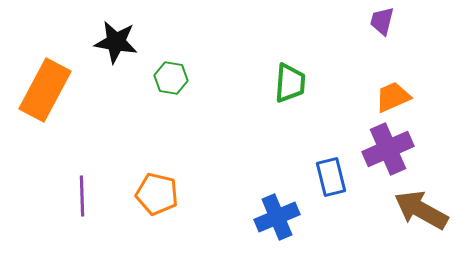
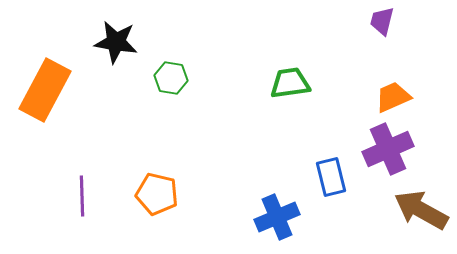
green trapezoid: rotated 102 degrees counterclockwise
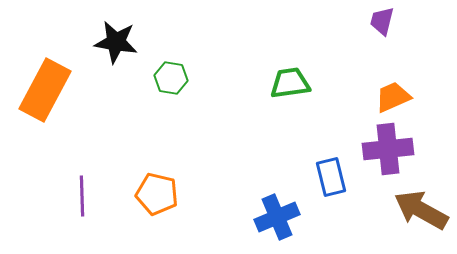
purple cross: rotated 18 degrees clockwise
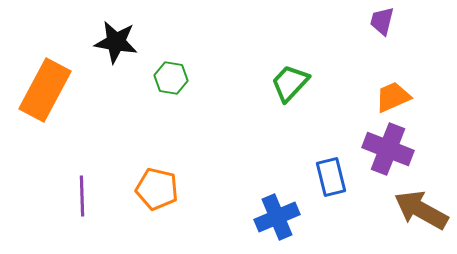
green trapezoid: rotated 39 degrees counterclockwise
purple cross: rotated 27 degrees clockwise
orange pentagon: moved 5 px up
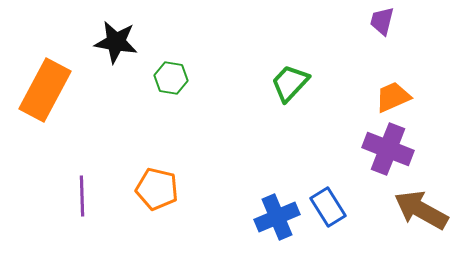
blue rectangle: moved 3 px left, 30 px down; rotated 18 degrees counterclockwise
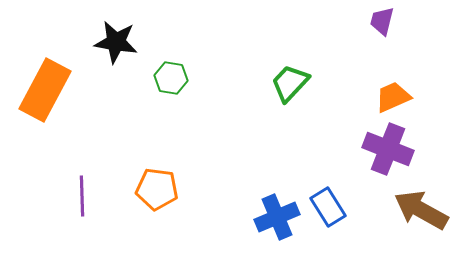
orange pentagon: rotated 6 degrees counterclockwise
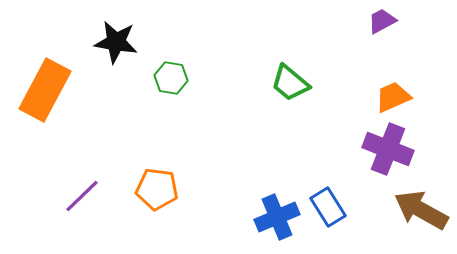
purple trapezoid: rotated 48 degrees clockwise
green trapezoid: rotated 93 degrees counterclockwise
purple line: rotated 48 degrees clockwise
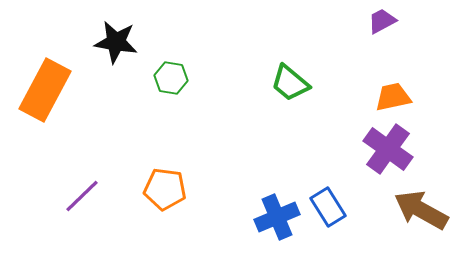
orange trapezoid: rotated 12 degrees clockwise
purple cross: rotated 15 degrees clockwise
orange pentagon: moved 8 px right
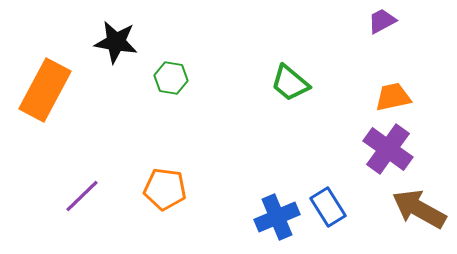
brown arrow: moved 2 px left, 1 px up
